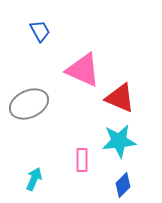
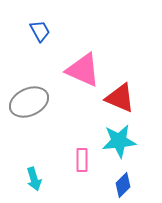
gray ellipse: moved 2 px up
cyan arrow: rotated 140 degrees clockwise
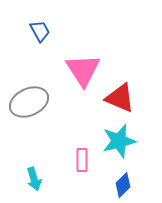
pink triangle: rotated 33 degrees clockwise
cyan star: rotated 8 degrees counterclockwise
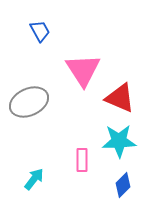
cyan star: rotated 12 degrees clockwise
cyan arrow: rotated 125 degrees counterclockwise
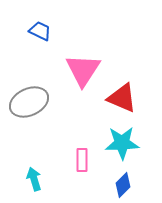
blue trapezoid: rotated 35 degrees counterclockwise
pink triangle: rotated 6 degrees clockwise
red triangle: moved 2 px right
cyan star: moved 3 px right, 2 px down
cyan arrow: rotated 55 degrees counterclockwise
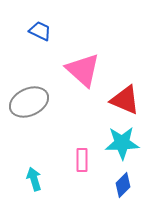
pink triangle: rotated 21 degrees counterclockwise
red triangle: moved 3 px right, 2 px down
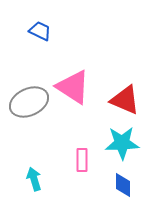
pink triangle: moved 10 px left, 17 px down; rotated 9 degrees counterclockwise
blue diamond: rotated 45 degrees counterclockwise
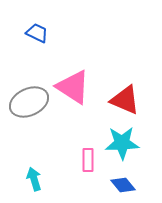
blue trapezoid: moved 3 px left, 2 px down
pink rectangle: moved 6 px right
blue diamond: rotated 40 degrees counterclockwise
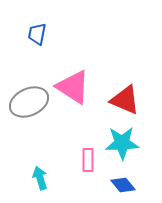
blue trapezoid: moved 1 px down; rotated 105 degrees counterclockwise
cyan arrow: moved 6 px right, 1 px up
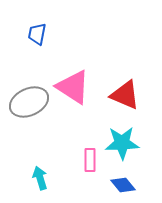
red triangle: moved 5 px up
pink rectangle: moved 2 px right
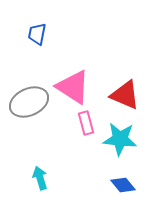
cyan star: moved 2 px left, 4 px up; rotated 8 degrees clockwise
pink rectangle: moved 4 px left, 37 px up; rotated 15 degrees counterclockwise
